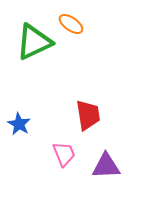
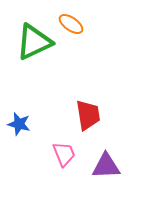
blue star: rotated 15 degrees counterclockwise
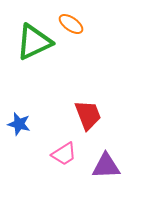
red trapezoid: rotated 12 degrees counterclockwise
pink trapezoid: rotated 80 degrees clockwise
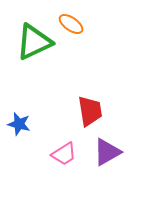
red trapezoid: moved 2 px right, 4 px up; rotated 12 degrees clockwise
purple triangle: moved 1 px right, 14 px up; rotated 28 degrees counterclockwise
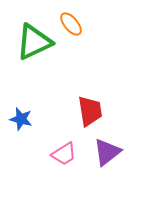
orange ellipse: rotated 15 degrees clockwise
blue star: moved 2 px right, 5 px up
purple triangle: rotated 8 degrees counterclockwise
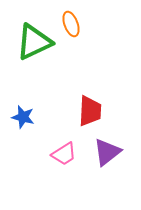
orange ellipse: rotated 20 degrees clockwise
red trapezoid: rotated 12 degrees clockwise
blue star: moved 2 px right, 2 px up
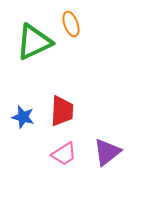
red trapezoid: moved 28 px left
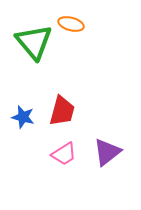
orange ellipse: rotated 55 degrees counterclockwise
green triangle: rotated 45 degrees counterclockwise
red trapezoid: rotated 12 degrees clockwise
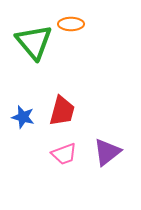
orange ellipse: rotated 15 degrees counterclockwise
pink trapezoid: rotated 12 degrees clockwise
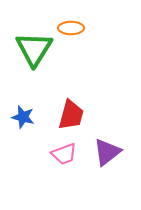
orange ellipse: moved 4 px down
green triangle: moved 7 px down; rotated 12 degrees clockwise
red trapezoid: moved 9 px right, 4 px down
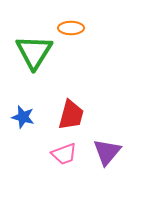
green triangle: moved 3 px down
purple triangle: rotated 12 degrees counterclockwise
